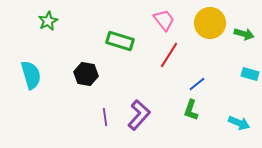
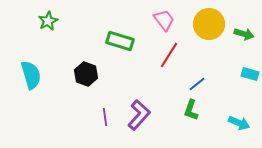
yellow circle: moved 1 px left, 1 px down
black hexagon: rotated 10 degrees clockwise
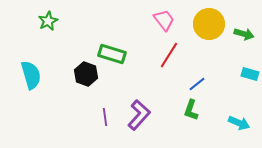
green rectangle: moved 8 px left, 13 px down
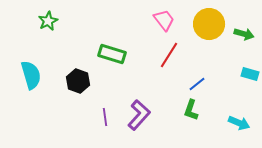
black hexagon: moved 8 px left, 7 px down
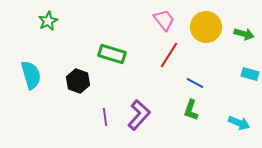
yellow circle: moved 3 px left, 3 px down
blue line: moved 2 px left, 1 px up; rotated 66 degrees clockwise
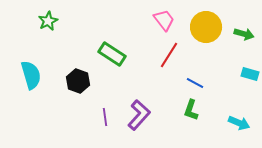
green rectangle: rotated 16 degrees clockwise
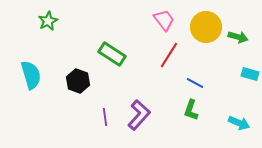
green arrow: moved 6 px left, 3 px down
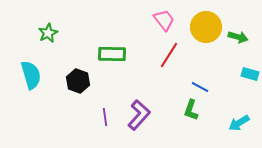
green star: moved 12 px down
green rectangle: rotated 32 degrees counterclockwise
blue line: moved 5 px right, 4 px down
cyan arrow: rotated 125 degrees clockwise
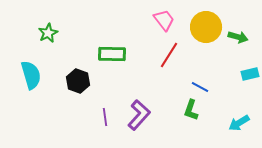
cyan rectangle: rotated 30 degrees counterclockwise
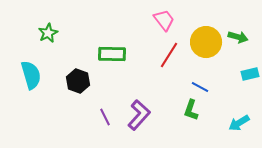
yellow circle: moved 15 px down
purple line: rotated 18 degrees counterclockwise
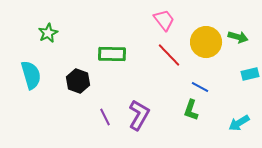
red line: rotated 76 degrees counterclockwise
purple L-shape: rotated 12 degrees counterclockwise
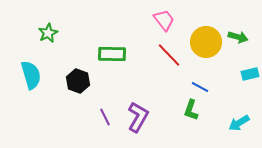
purple L-shape: moved 1 px left, 2 px down
